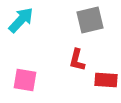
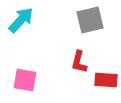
red L-shape: moved 2 px right, 2 px down
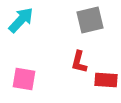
pink square: moved 1 px left, 1 px up
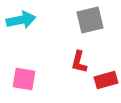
cyan arrow: rotated 36 degrees clockwise
red rectangle: rotated 20 degrees counterclockwise
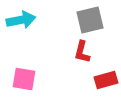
red L-shape: moved 3 px right, 10 px up
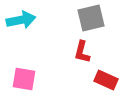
gray square: moved 1 px right, 2 px up
red rectangle: rotated 40 degrees clockwise
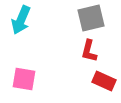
cyan arrow: rotated 124 degrees clockwise
red L-shape: moved 7 px right, 1 px up
red rectangle: moved 2 px left, 1 px down
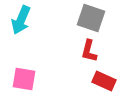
gray square: rotated 32 degrees clockwise
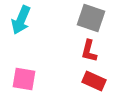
red rectangle: moved 10 px left
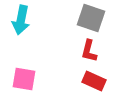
cyan arrow: rotated 12 degrees counterclockwise
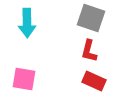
cyan arrow: moved 6 px right, 3 px down; rotated 12 degrees counterclockwise
